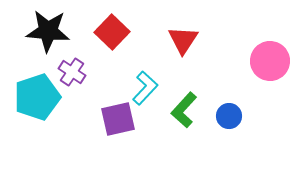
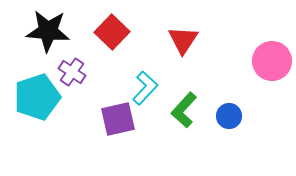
pink circle: moved 2 px right
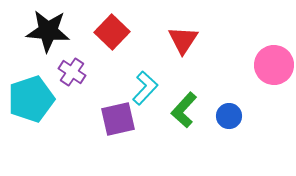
pink circle: moved 2 px right, 4 px down
cyan pentagon: moved 6 px left, 2 px down
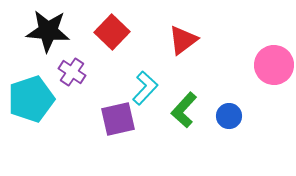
red triangle: rotated 20 degrees clockwise
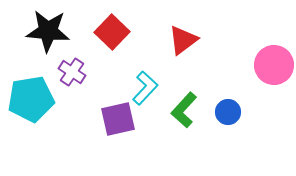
cyan pentagon: rotated 9 degrees clockwise
blue circle: moved 1 px left, 4 px up
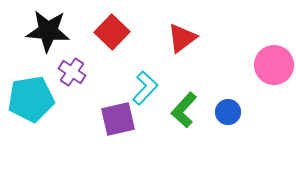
red triangle: moved 1 px left, 2 px up
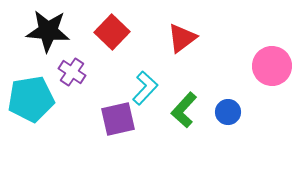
pink circle: moved 2 px left, 1 px down
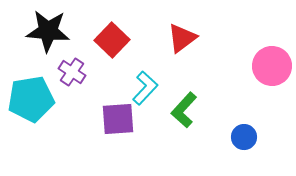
red square: moved 8 px down
blue circle: moved 16 px right, 25 px down
purple square: rotated 9 degrees clockwise
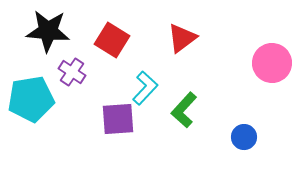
red square: rotated 12 degrees counterclockwise
pink circle: moved 3 px up
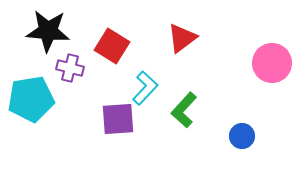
red square: moved 6 px down
purple cross: moved 2 px left, 4 px up; rotated 20 degrees counterclockwise
blue circle: moved 2 px left, 1 px up
